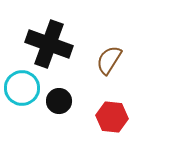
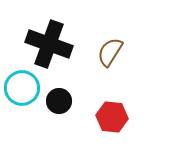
brown semicircle: moved 1 px right, 8 px up
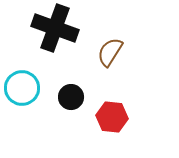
black cross: moved 6 px right, 16 px up
black circle: moved 12 px right, 4 px up
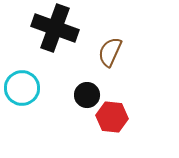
brown semicircle: rotated 8 degrees counterclockwise
black circle: moved 16 px right, 2 px up
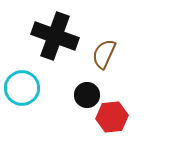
black cross: moved 8 px down
brown semicircle: moved 6 px left, 2 px down
red hexagon: rotated 12 degrees counterclockwise
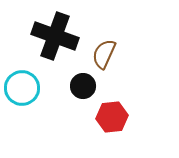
black circle: moved 4 px left, 9 px up
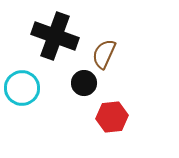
black circle: moved 1 px right, 3 px up
